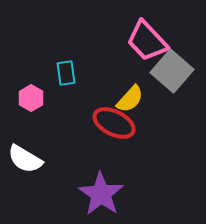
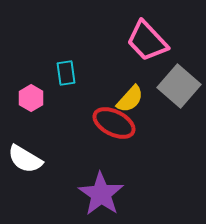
gray square: moved 7 px right, 15 px down
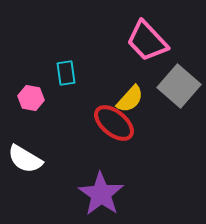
pink hexagon: rotated 20 degrees counterclockwise
red ellipse: rotated 12 degrees clockwise
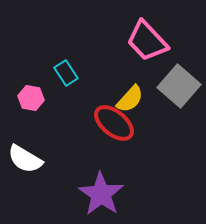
cyan rectangle: rotated 25 degrees counterclockwise
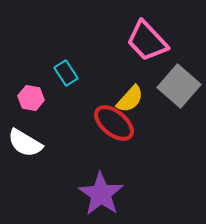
white semicircle: moved 16 px up
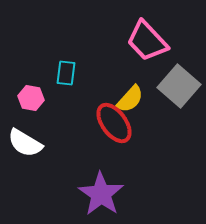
cyan rectangle: rotated 40 degrees clockwise
red ellipse: rotated 15 degrees clockwise
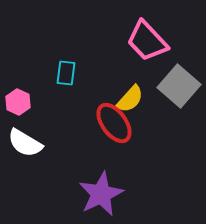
pink hexagon: moved 13 px left, 4 px down; rotated 15 degrees clockwise
purple star: rotated 12 degrees clockwise
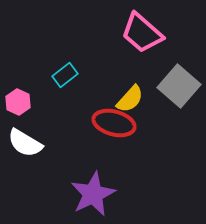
pink trapezoid: moved 5 px left, 8 px up; rotated 6 degrees counterclockwise
cyan rectangle: moved 1 px left, 2 px down; rotated 45 degrees clockwise
red ellipse: rotated 39 degrees counterclockwise
purple star: moved 8 px left
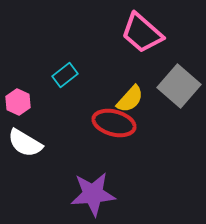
purple star: rotated 21 degrees clockwise
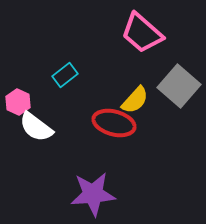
yellow semicircle: moved 5 px right, 1 px down
white semicircle: moved 11 px right, 16 px up; rotated 6 degrees clockwise
